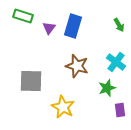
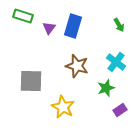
green star: moved 1 px left
purple rectangle: rotated 64 degrees clockwise
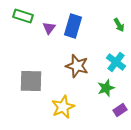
yellow star: rotated 20 degrees clockwise
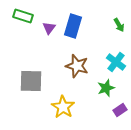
yellow star: rotated 15 degrees counterclockwise
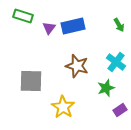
blue rectangle: rotated 60 degrees clockwise
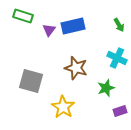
purple triangle: moved 2 px down
cyan cross: moved 1 px right, 4 px up; rotated 12 degrees counterclockwise
brown star: moved 1 px left, 2 px down
gray square: rotated 15 degrees clockwise
purple rectangle: moved 1 px down; rotated 16 degrees clockwise
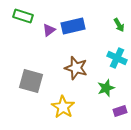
purple triangle: rotated 16 degrees clockwise
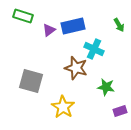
cyan cross: moved 23 px left, 9 px up
green star: moved 1 px up; rotated 30 degrees clockwise
